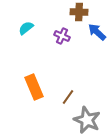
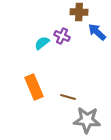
cyan semicircle: moved 16 px right, 15 px down
brown line: rotated 70 degrees clockwise
gray star: rotated 20 degrees counterclockwise
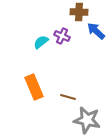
blue arrow: moved 1 px left, 1 px up
cyan semicircle: moved 1 px left, 1 px up
gray star: rotated 8 degrees clockwise
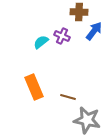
blue arrow: moved 2 px left; rotated 84 degrees clockwise
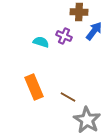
purple cross: moved 2 px right
cyan semicircle: rotated 56 degrees clockwise
brown line: rotated 14 degrees clockwise
gray star: rotated 20 degrees clockwise
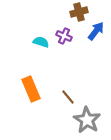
brown cross: rotated 18 degrees counterclockwise
blue arrow: moved 2 px right
orange rectangle: moved 3 px left, 2 px down
brown line: rotated 21 degrees clockwise
